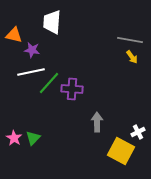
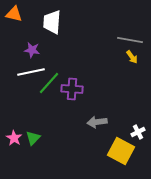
orange triangle: moved 21 px up
gray arrow: rotated 96 degrees counterclockwise
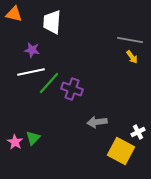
purple cross: rotated 15 degrees clockwise
pink star: moved 1 px right, 4 px down
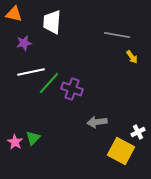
gray line: moved 13 px left, 5 px up
purple star: moved 8 px left, 7 px up; rotated 21 degrees counterclockwise
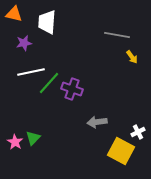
white trapezoid: moved 5 px left
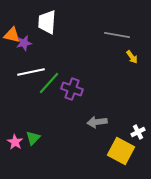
orange triangle: moved 2 px left, 21 px down
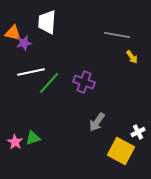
orange triangle: moved 1 px right, 2 px up
purple cross: moved 12 px right, 7 px up
gray arrow: rotated 48 degrees counterclockwise
green triangle: rotated 28 degrees clockwise
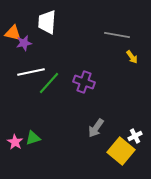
gray arrow: moved 1 px left, 6 px down
white cross: moved 3 px left, 4 px down
yellow square: rotated 12 degrees clockwise
